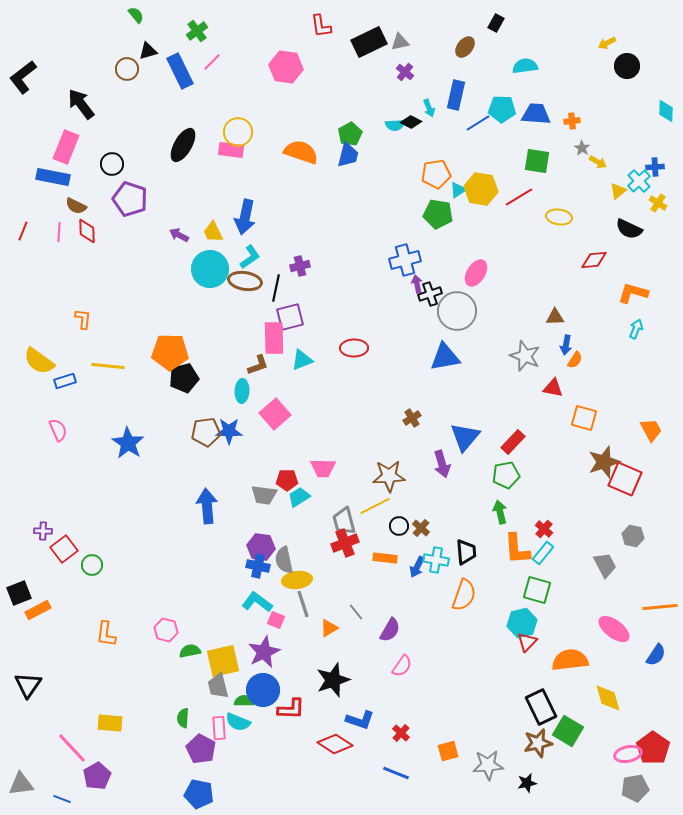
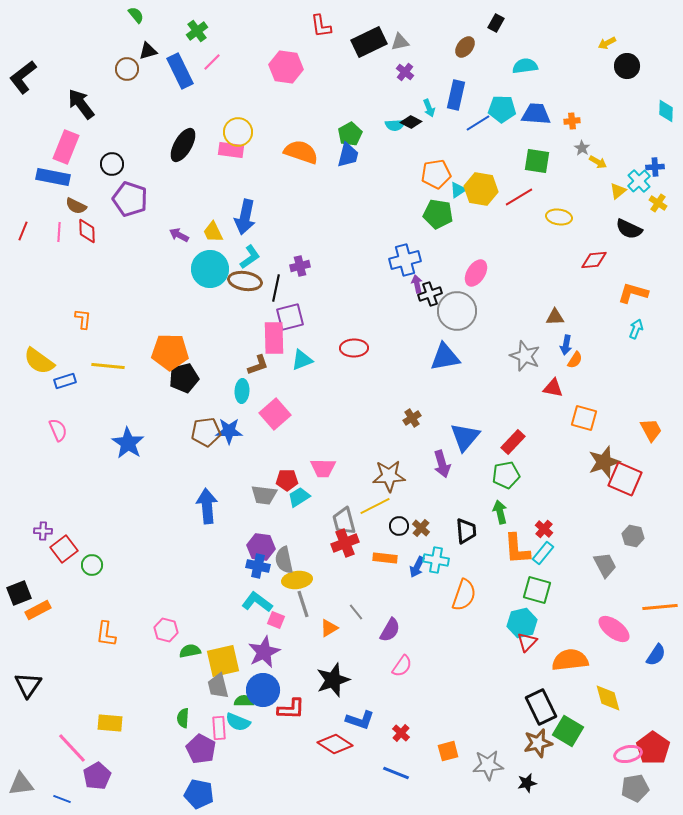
black trapezoid at (466, 552): moved 21 px up
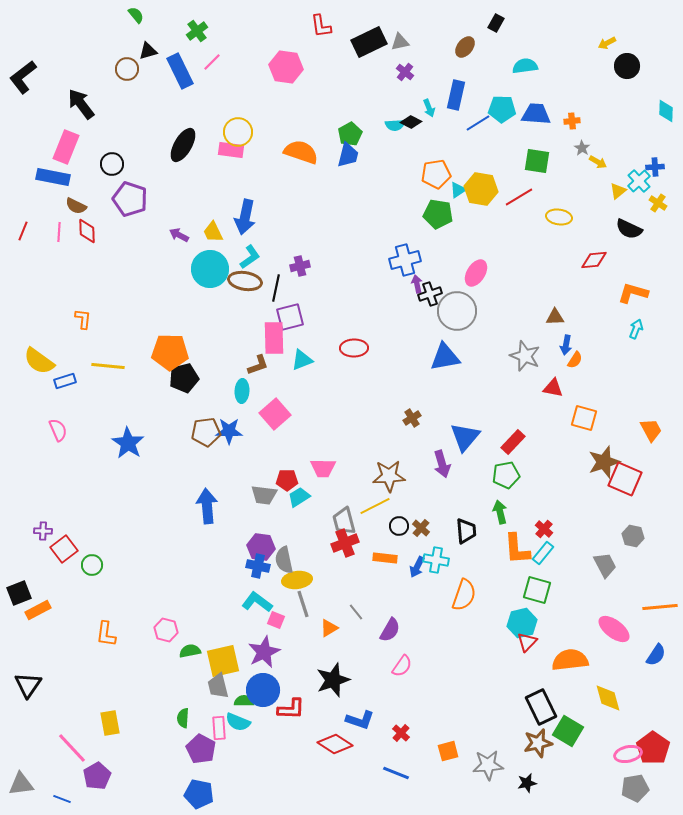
yellow rectangle at (110, 723): rotated 75 degrees clockwise
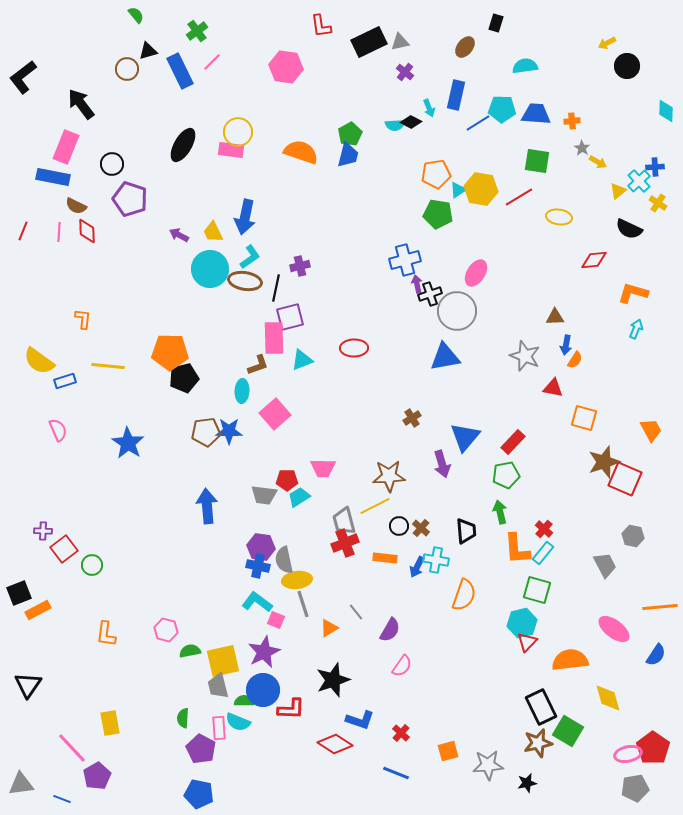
black rectangle at (496, 23): rotated 12 degrees counterclockwise
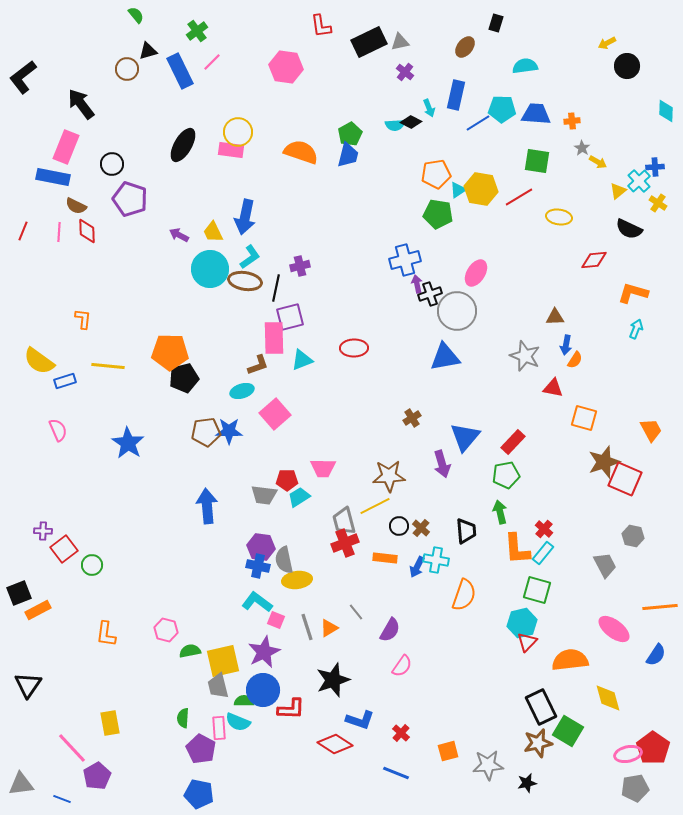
cyan ellipse at (242, 391): rotated 70 degrees clockwise
gray line at (303, 604): moved 4 px right, 23 px down
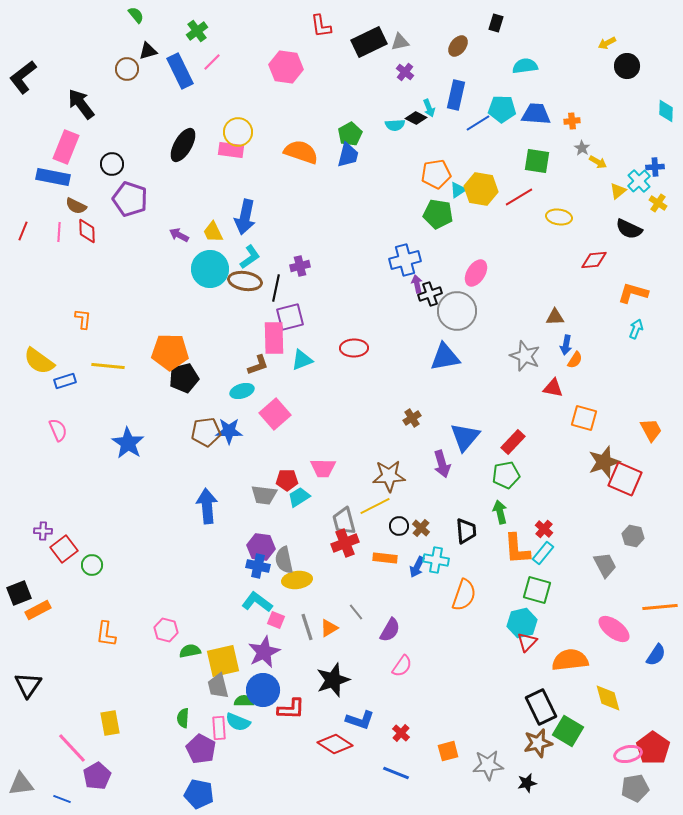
brown ellipse at (465, 47): moved 7 px left, 1 px up
black diamond at (411, 122): moved 5 px right, 4 px up
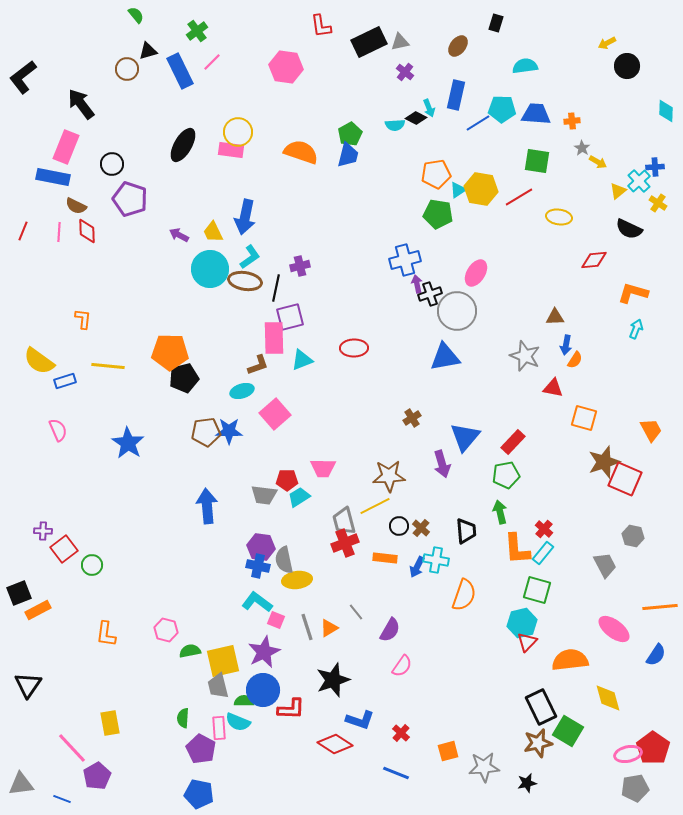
gray star at (488, 765): moved 4 px left, 2 px down
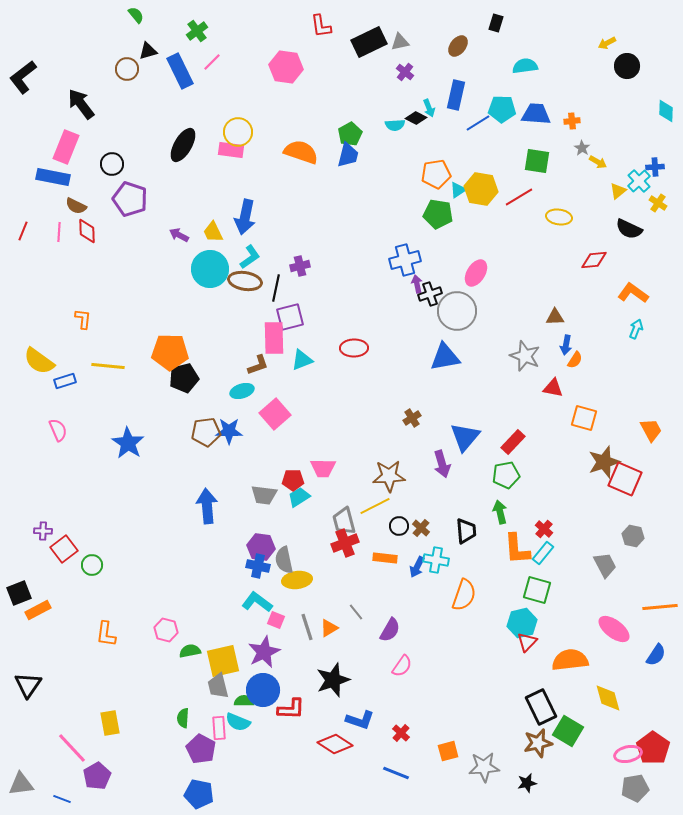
orange L-shape at (633, 293): rotated 20 degrees clockwise
red pentagon at (287, 480): moved 6 px right
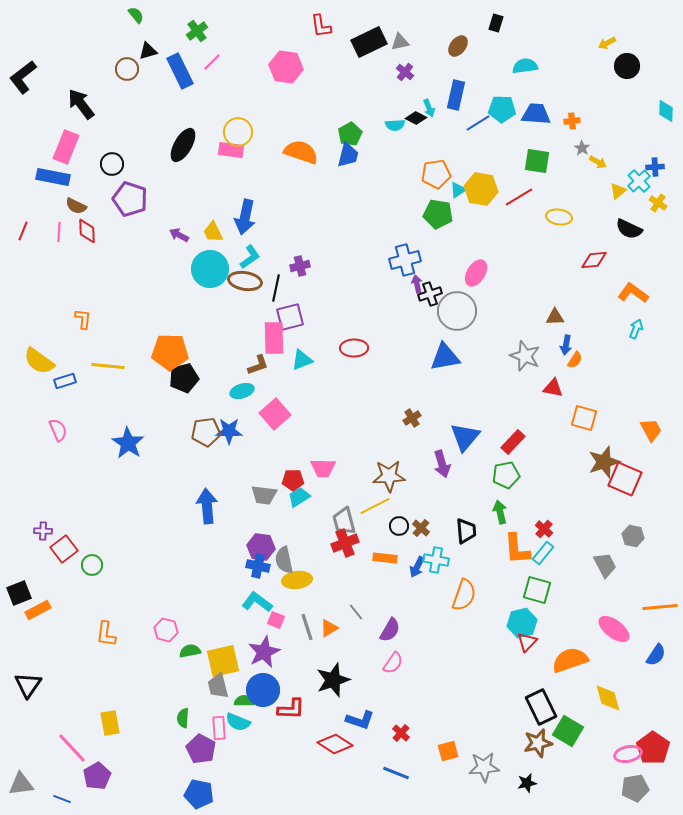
orange semicircle at (570, 660): rotated 12 degrees counterclockwise
pink semicircle at (402, 666): moved 9 px left, 3 px up
